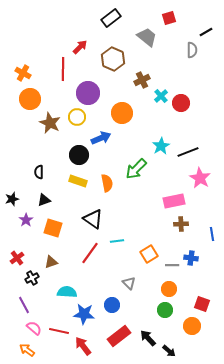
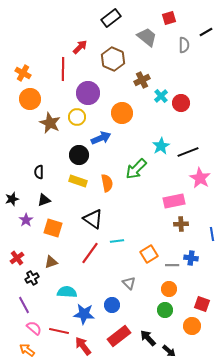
gray semicircle at (192, 50): moved 8 px left, 5 px up
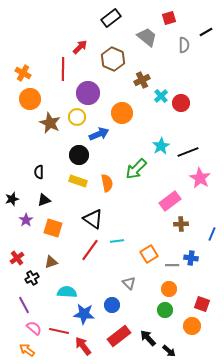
blue arrow at (101, 138): moved 2 px left, 4 px up
pink rectangle at (174, 201): moved 4 px left; rotated 25 degrees counterclockwise
blue line at (212, 234): rotated 32 degrees clockwise
red line at (90, 253): moved 3 px up
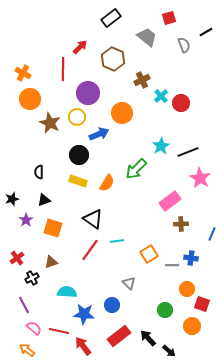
gray semicircle at (184, 45): rotated 21 degrees counterclockwise
orange semicircle at (107, 183): rotated 42 degrees clockwise
orange circle at (169, 289): moved 18 px right
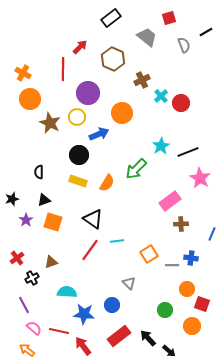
orange square at (53, 228): moved 6 px up
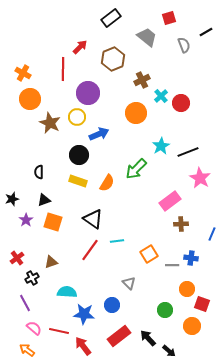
brown hexagon at (113, 59): rotated 15 degrees clockwise
orange circle at (122, 113): moved 14 px right
purple line at (24, 305): moved 1 px right, 2 px up
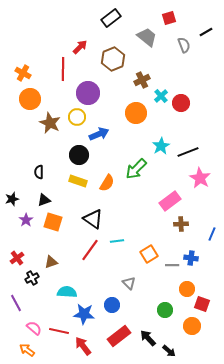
purple line at (25, 303): moved 9 px left
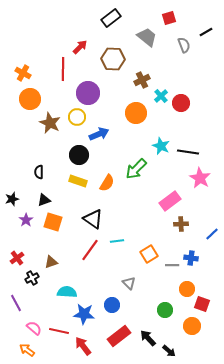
brown hexagon at (113, 59): rotated 25 degrees clockwise
cyan star at (161, 146): rotated 18 degrees counterclockwise
black line at (188, 152): rotated 30 degrees clockwise
blue line at (212, 234): rotated 24 degrees clockwise
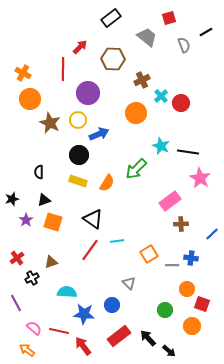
yellow circle at (77, 117): moved 1 px right, 3 px down
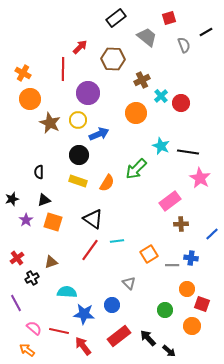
black rectangle at (111, 18): moved 5 px right
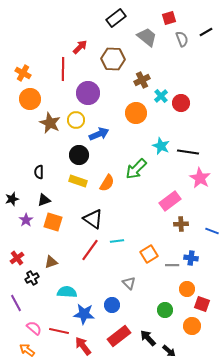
gray semicircle at (184, 45): moved 2 px left, 6 px up
yellow circle at (78, 120): moved 2 px left
blue line at (212, 234): moved 3 px up; rotated 64 degrees clockwise
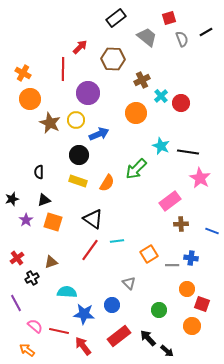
green circle at (165, 310): moved 6 px left
pink semicircle at (34, 328): moved 1 px right, 2 px up
black arrow at (169, 351): moved 2 px left
